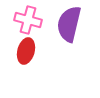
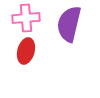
pink cross: moved 2 px left, 2 px up; rotated 20 degrees counterclockwise
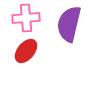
red ellipse: rotated 25 degrees clockwise
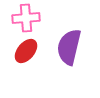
purple semicircle: moved 23 px down
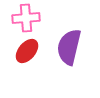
red ellipse: moved 1 px right
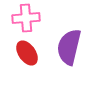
red ellipse: moved 2 px down; rotated 75 degrees counterclockwise
